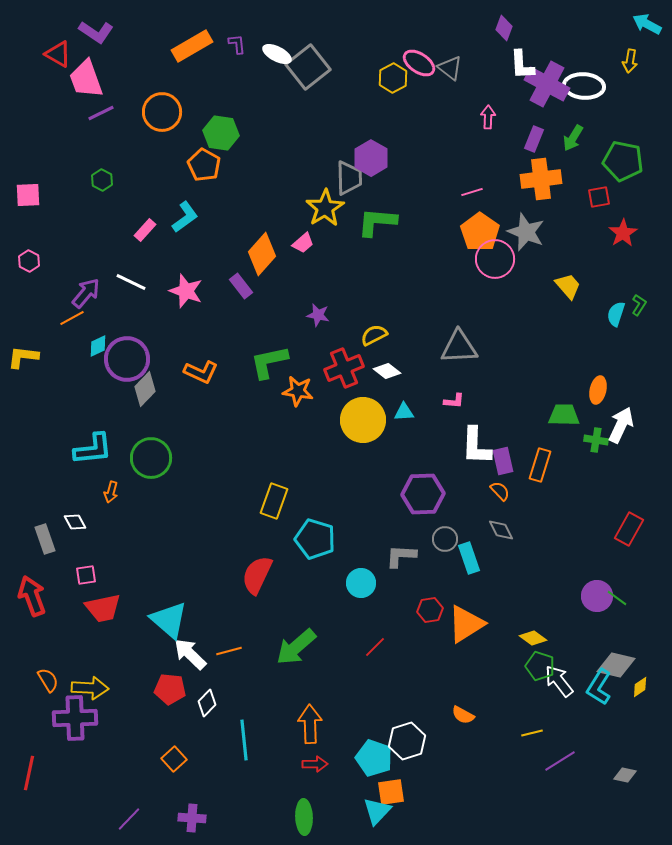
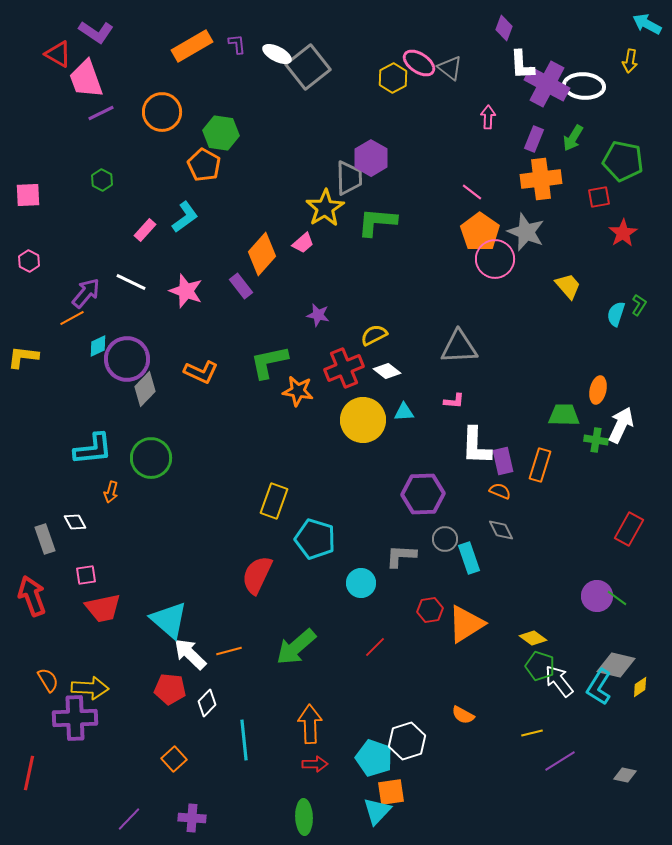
pink line at (472, 192): rotated 55 degrees clockwise
orange semicircle at (500, 491): rotated 25 degrees counterclockwise
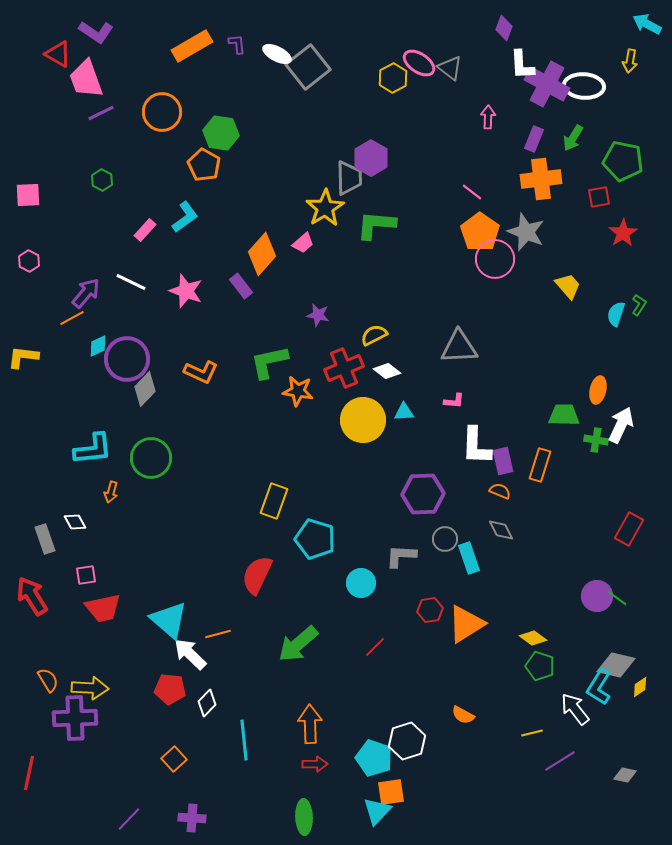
green L-shape at (377, 222): moved 1 px left, 3 px down
red arrow at (32, 596): rotated 12 degrees counterclockwise
green arrow at (296, 647): moved 2 px right, 3 px up
orange line at (229, 651): moved 11 px left, 17 px up
white arrow at (559, 681): moved 16 px right, 28 px down
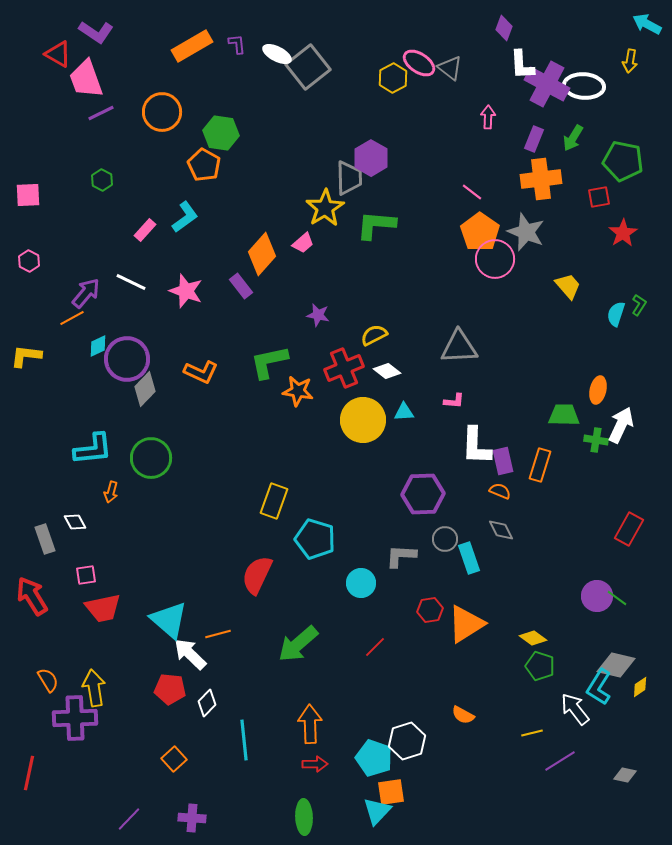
yellow L-shape at (23, 357): moved 3 px right, 1 px up
yellow arrow at (90, 688): moved 4 px right; rotated 102 degrees counterclockwise
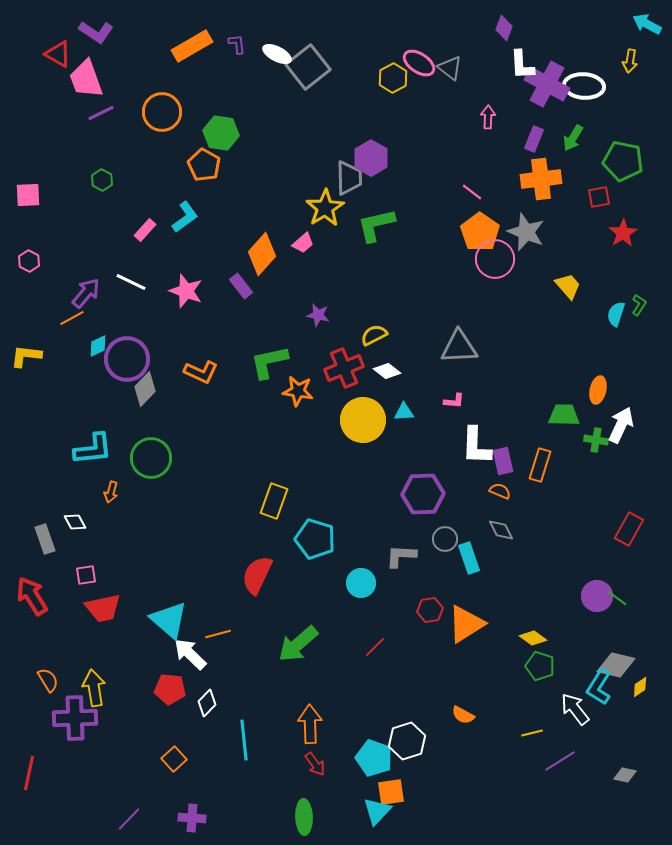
green L-shape at (376, 225): rotated 18 degrees counterclockwise
red arrow at (315, 764): rotated 55 degrees clockwise
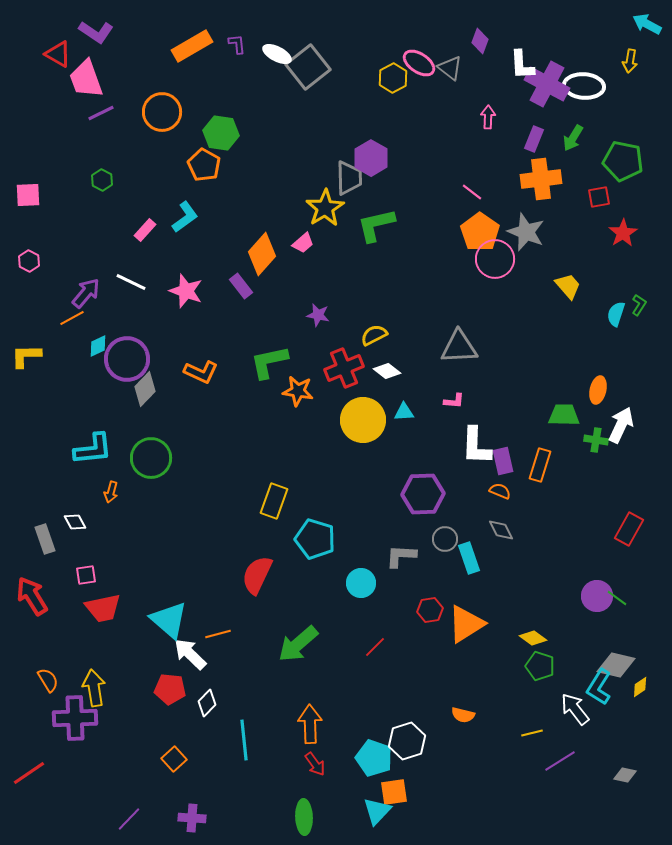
purple diamond at (504, 28): moved 24 px left, 13 px down
yellow L-shape at (26, 356): rotated 8 degrees counterclockwise
orange semicircle at (463, 715): rotated 15 degrees counterclockwise
red line at (29, 773): rotated 44 degrees clockwise
orange square at (391, 792): moved 3 px right
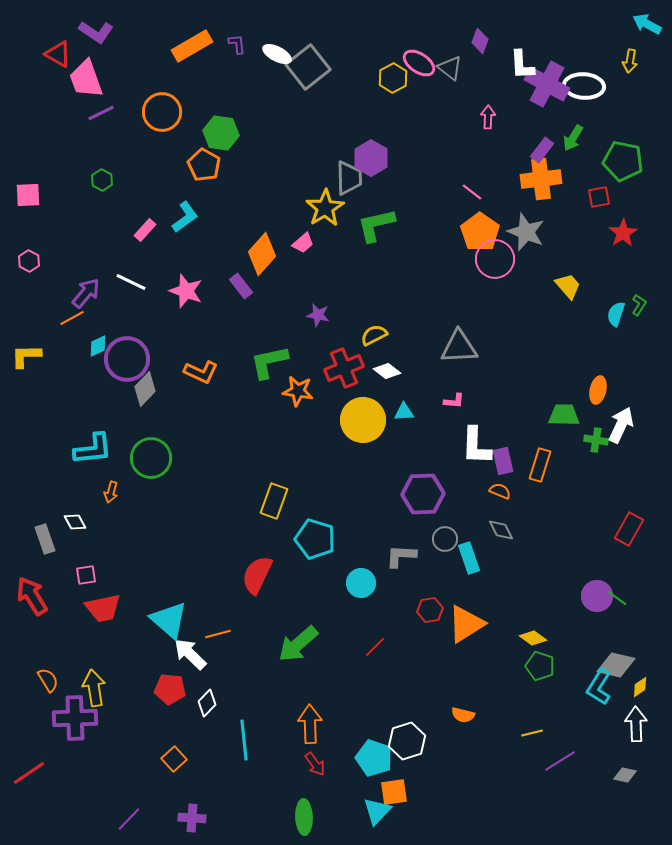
purple rectangle at (534, 139): moved 8 px right, 11 px down; rotated 15 degrees clockwise
white arrow at (575, 709): moved 61 px right, 15 px down; rotated 36 degrees clockwise
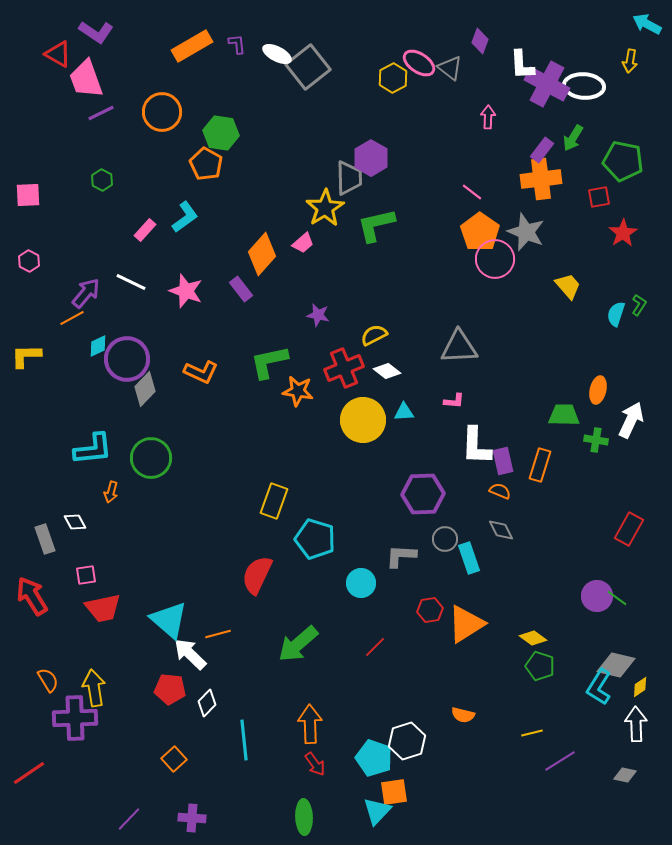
orange pentagon at (204, 165): moved 2 px right, 1 px up
purple rectangle at (241, 286): moved 3 px down
white arrow at (621, 425): moved 10 px right, 5 px up
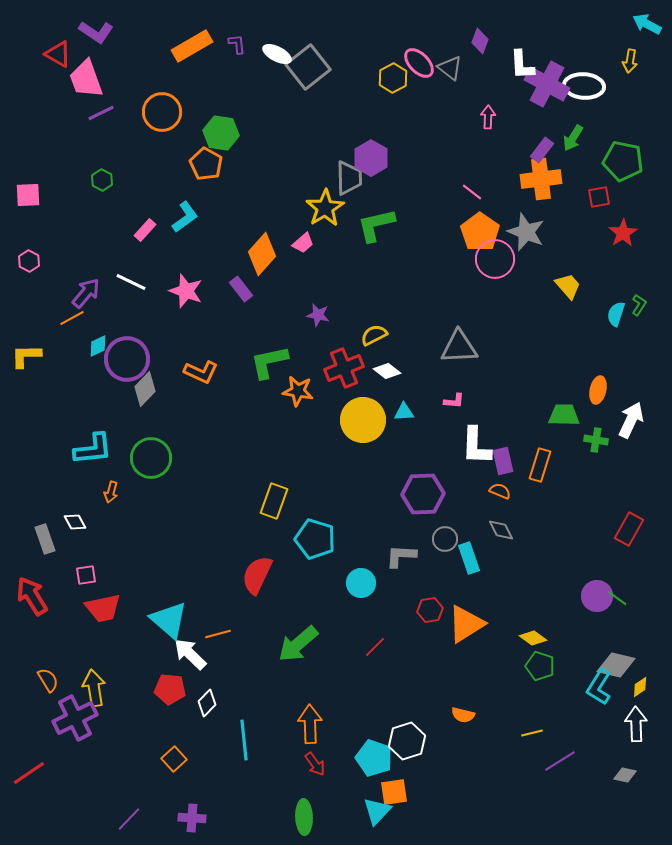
pink ellipse at (419, 63): rotated 12 degrees clockwise
purple cross at (75, 718): rotated 24 degrees counterclockwise
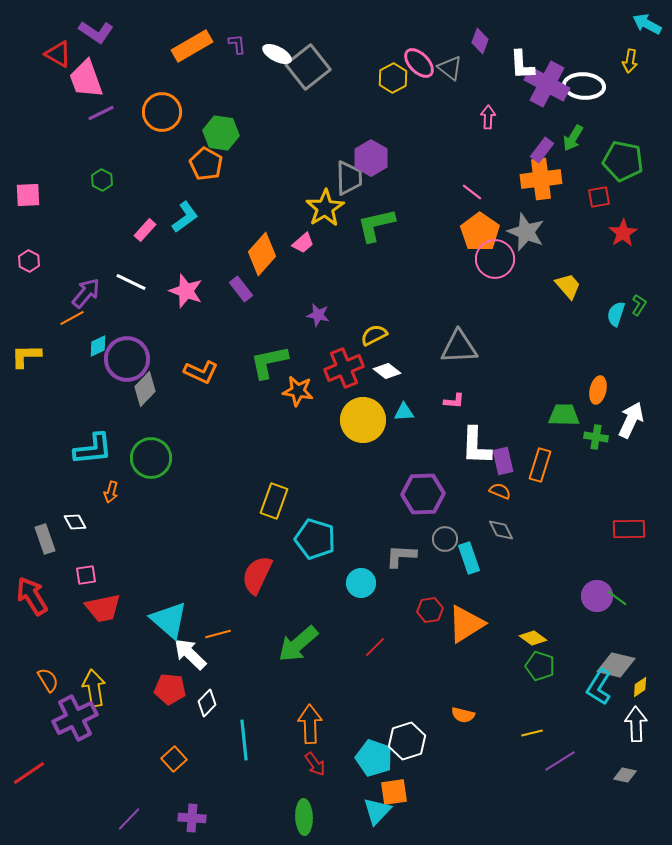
green cross at (596, 440): moved 3 px up
red rectangle at (629, 529): rotated 60 degrees clockwise
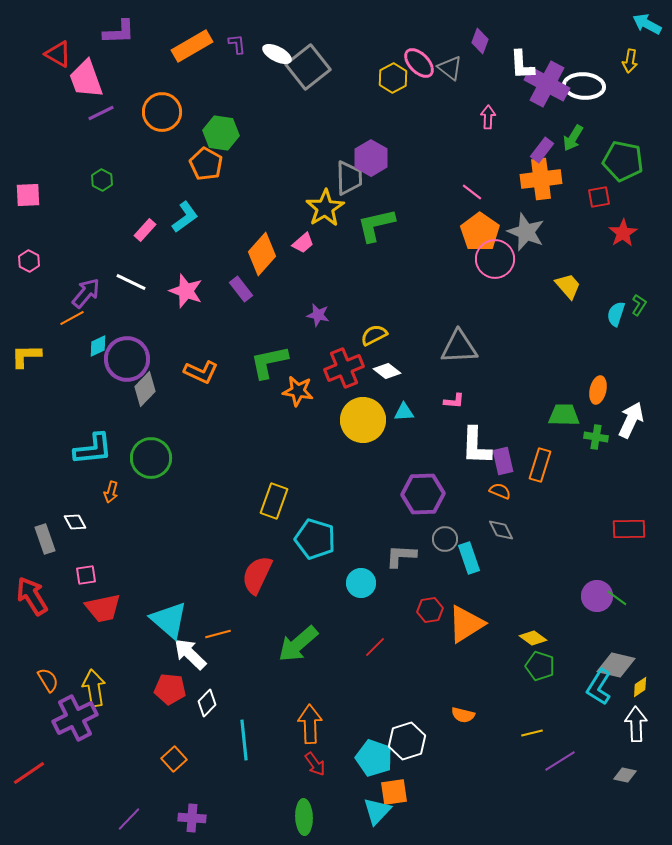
purple L-shape at (96, 32): moved 23 px right; rotated 36 degrees counterclockwise
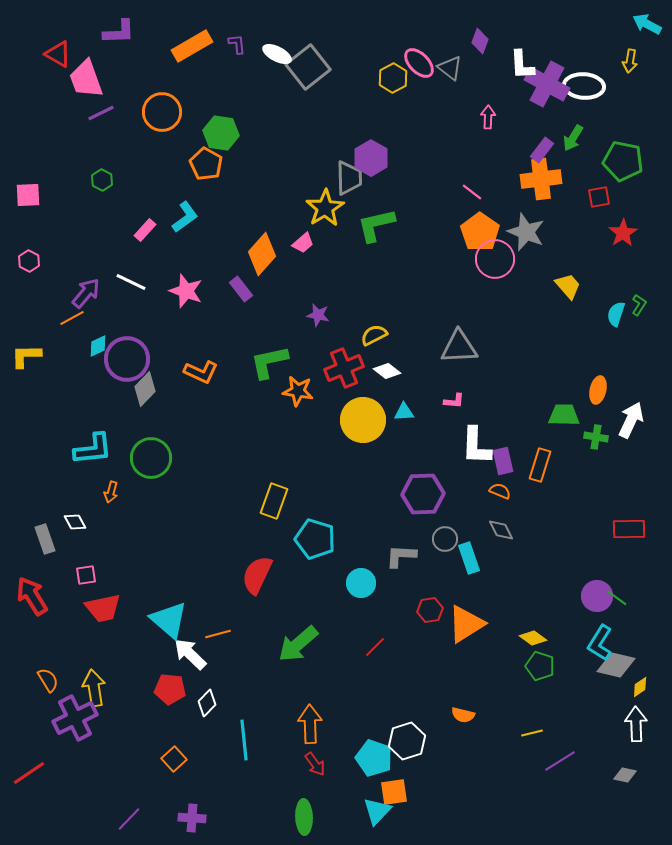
cyan L-shape at (599, 687): moved 1 px right, 44 px up
